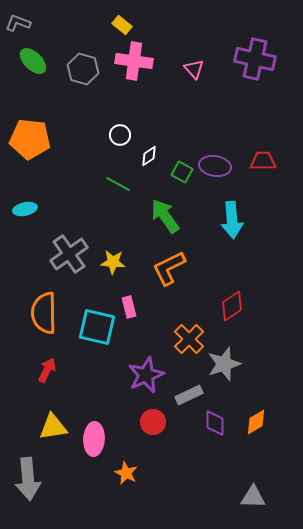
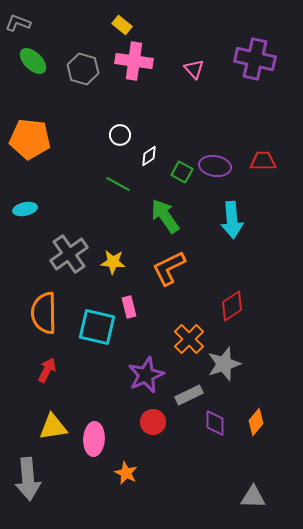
orange diamond: rotated 20 degrees counterclockwise
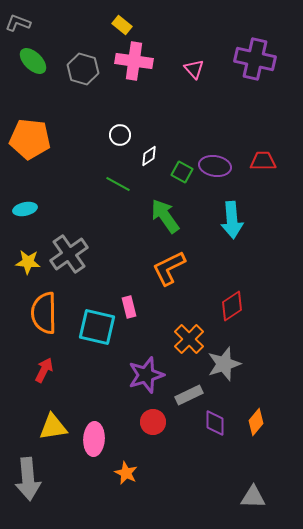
yellow star: moved 85 px left
red arrow: moved 3 px left
purple star: rotated 6 degrees clockwise
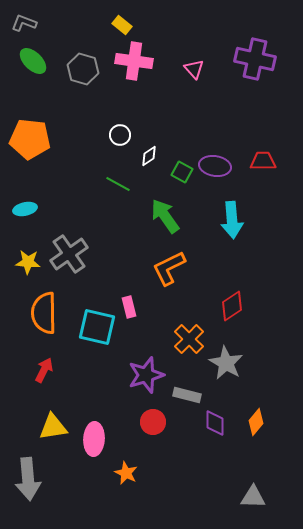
gray L-shape: moved 6 px right
gray star: moved 2 px right, 1 px up; rotated 24 degrees counterclockwise
gray rectangle: moved 2 px left; rotated 40 degrees clockwise
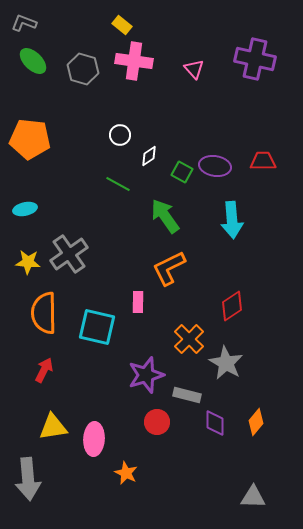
pink rectangle: moved 9 px right, 5 px up; rotated 15 degrees clockwise
red circle: moved 4 px right
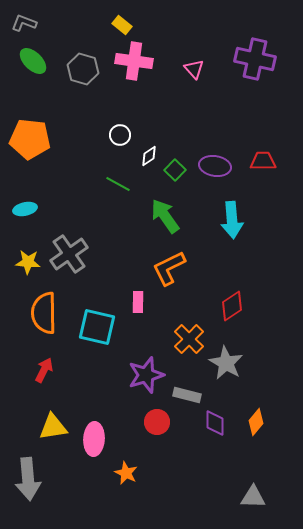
green square: moved 7 px left, 2 px up; rotated 15 degrees clockwise
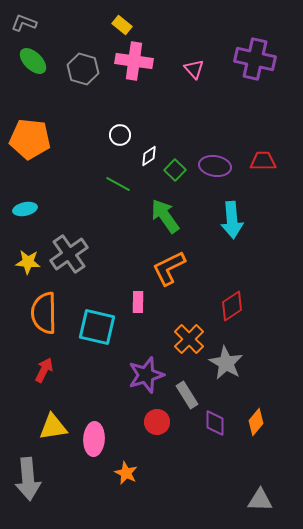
gray rectangle: rotated 44 degrees clockwise
gray triangle: moved 7 px right, 3 px down
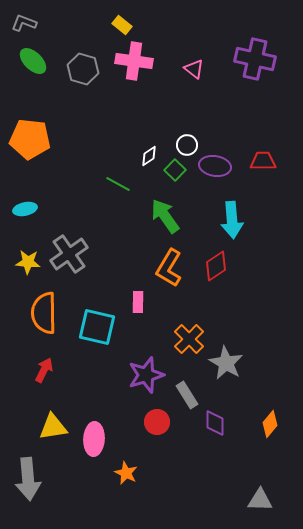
pink triangle: rotated 10 degrees counterclockwise
white circle: moved 67 px right, 10 px down
orange L-shape: rotated 33 degrees counterclockwise
red diamond: moved 16 px left, 40 px up
orange diamond: moved 14 px right, 2 px down
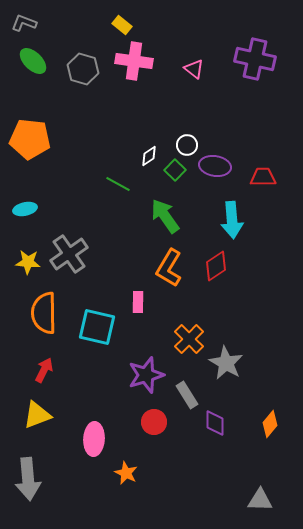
red trapezoid: moved 16 px down
red circle: moved 3 px left
yellow triangle: moved 16 px left, 12 px up; rotated 12 degrees counterclockwise
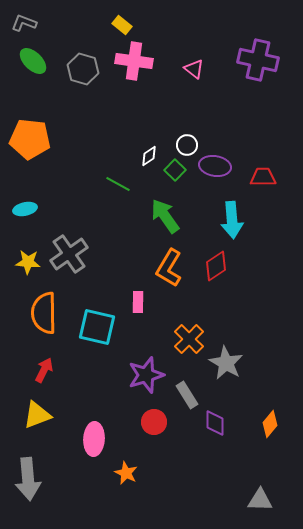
purple cross: moved 3 px right, 1 px down
